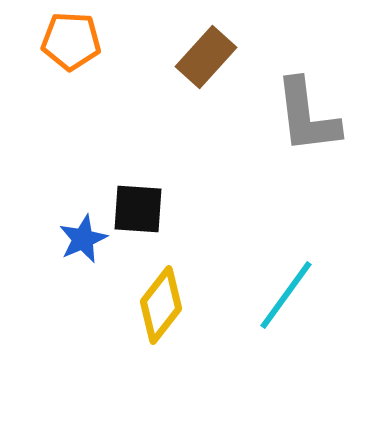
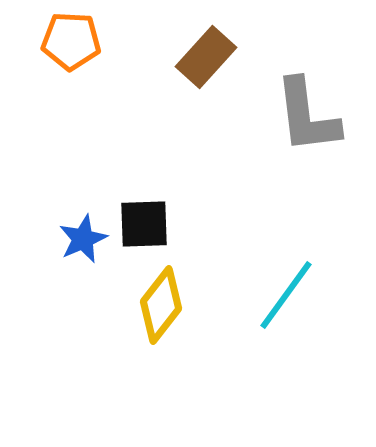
black square: moved 6 px right, 15 px down; rotated 6 degrees counterclockwise
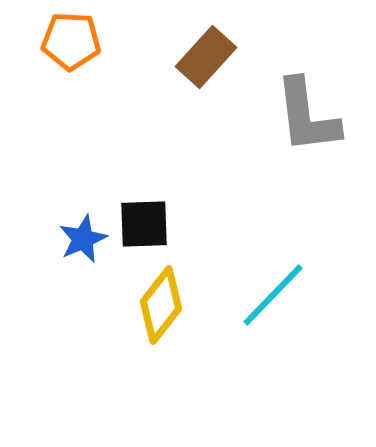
cyan line: moved 13 px left; rotated 8 degrees clockwise
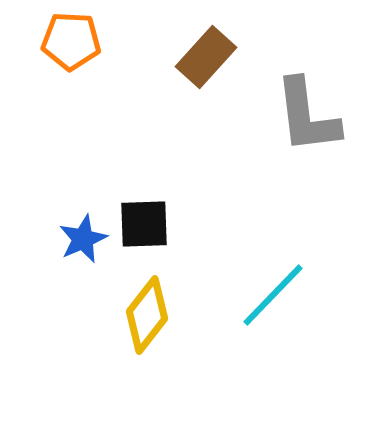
yellow diamond: moved 14 px left, 10 px down
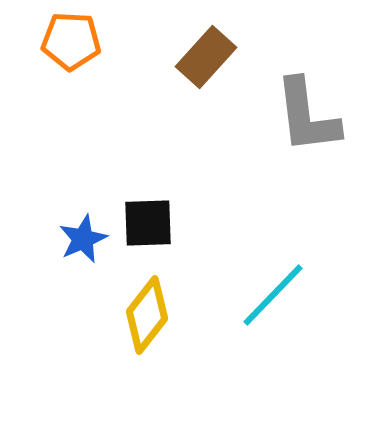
black square: moved 4 px right, 1 px up
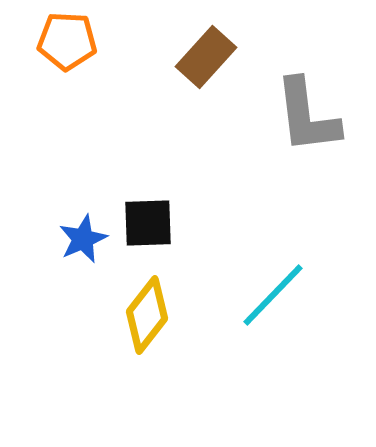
orange pentagon: moved 4 px left
